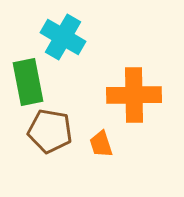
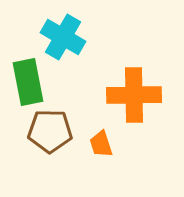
brown pentagon: rotated 9 degrees counterclockwise
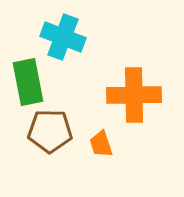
cyan cross: rotated 9 degrees counterclockwise
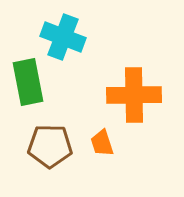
brown pentagon: moved 15 px down
orange trapezoid: moved 1 px right, 1 px up
